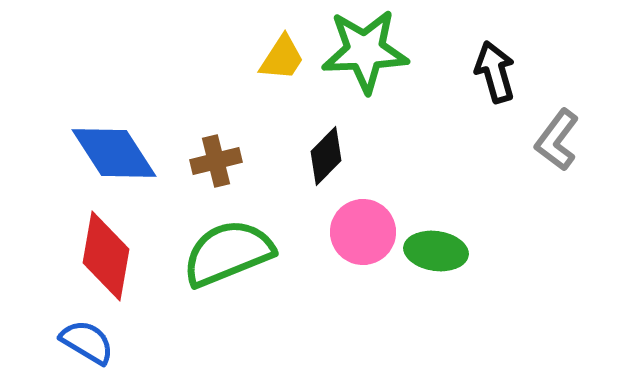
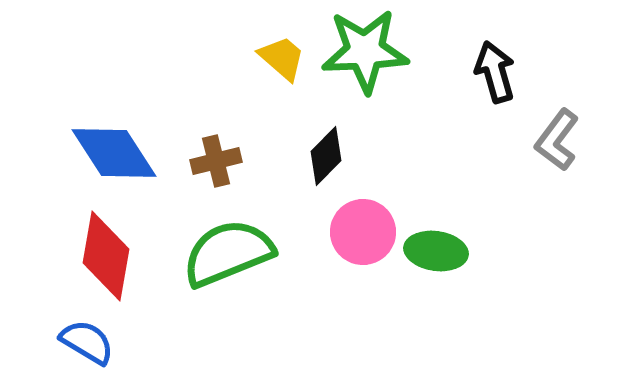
yellow trapezoid: rotated 82 degrees counterclockwise
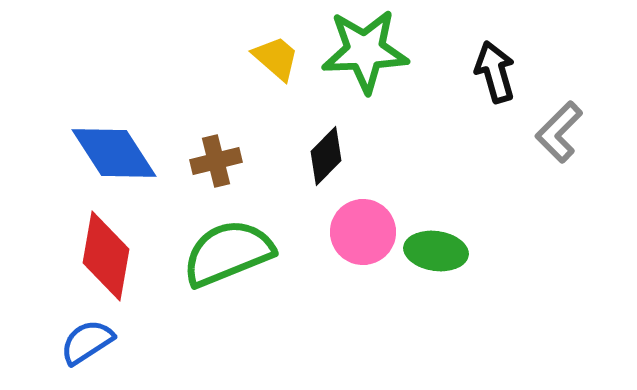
yellow trapezoid: moved 6 px left
gray L-shape: moved 2 px right, 8 px up; rotated 8 degrees clockwise
blue semicircle: rotated 64 degrees counterclockwise
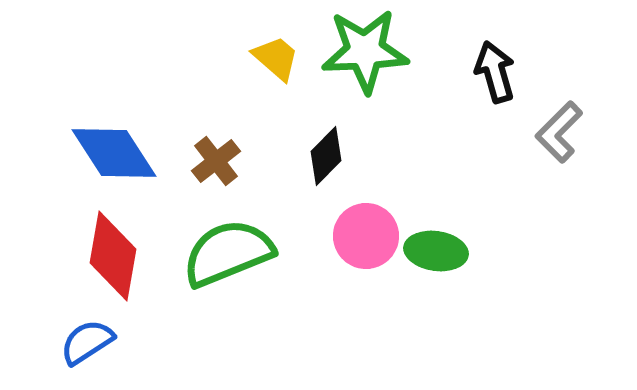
brown cross: rotated 24 degrees counterclockwise
pink circle: moved 3 px right, 4 px down
red diamond: moved 7 px right
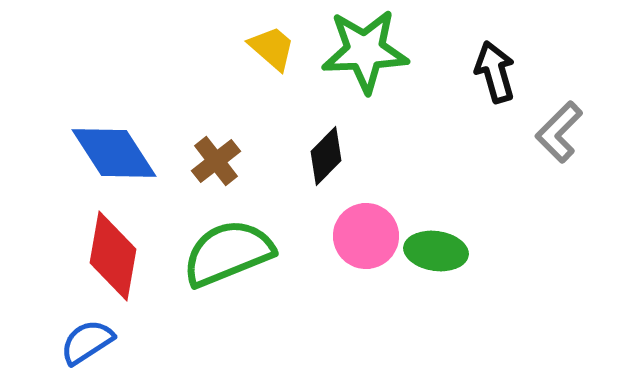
yellow trapezoid: moved 4 px left, 10 px up
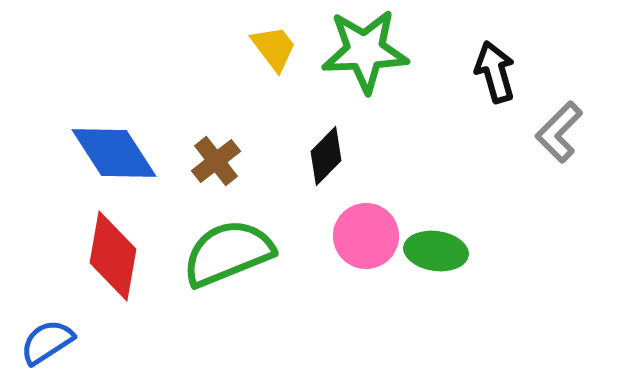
yellow trapezoid: moved 2 px right; rotated 12 degrees clockwise
blue semicircle: moved 40 px left
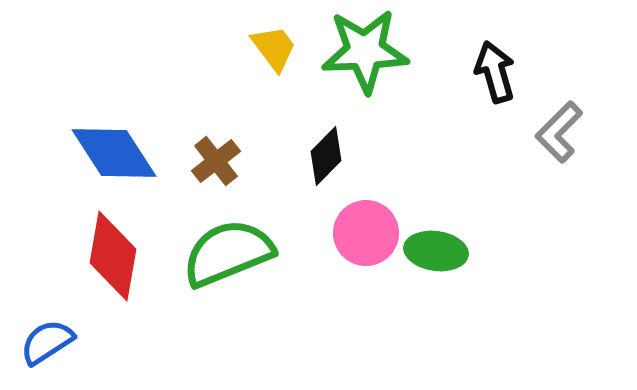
pink circle: moved 3 px up
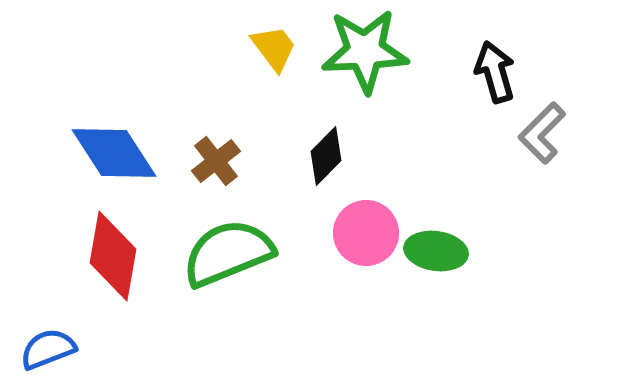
gray L-shape: moved 17 px left, 1 px down
blue semicircle: moved 1 px right, 7 px down; rotated 12 degrees clockwise
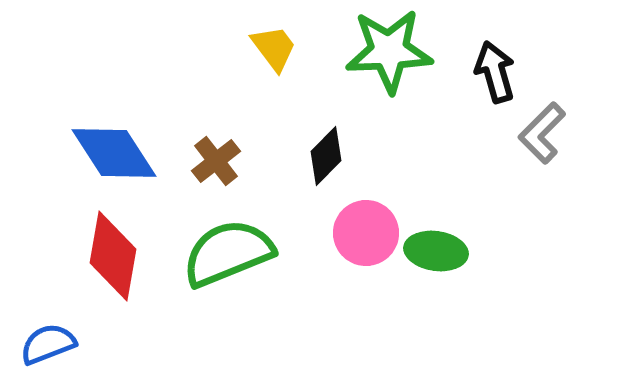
green star: moved 24 px right
blue semicircle: moved 5 px up
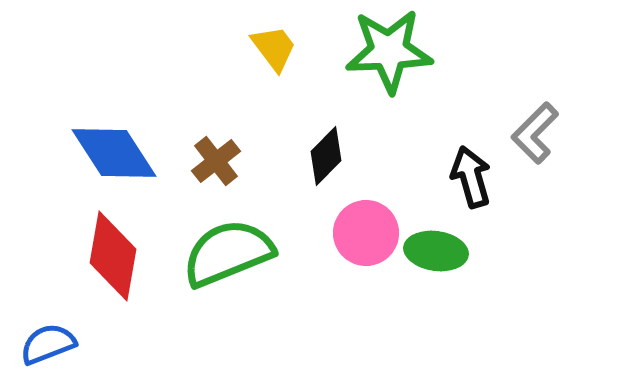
black arrow: moved 24 px left, 105 px down
gray L-shape: moved 7 px left
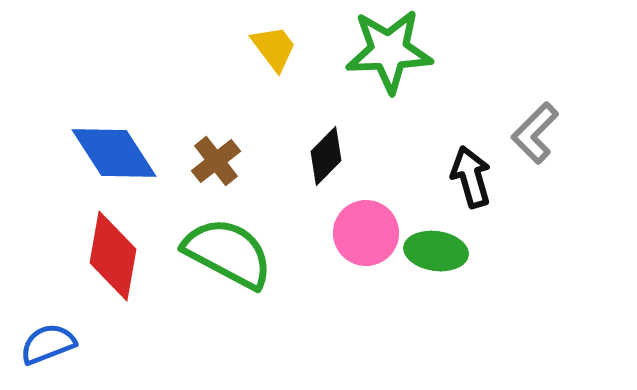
green semicircle: rotated 50 degrees clockwise
